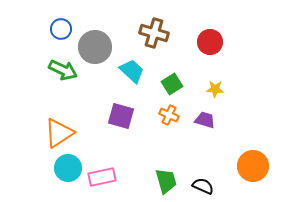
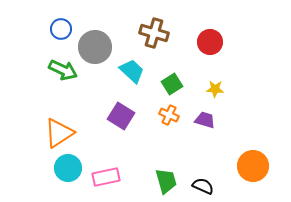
purple square: rotated 16 degrees clockwise
pink rectangle: moved 4 px right
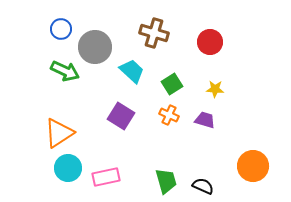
green arrow: moved 2 px right, 1 px down
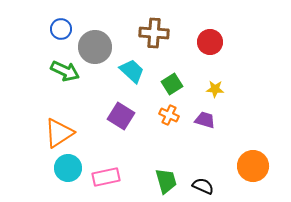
brown cross: rotated 12 degrees counterclockwise
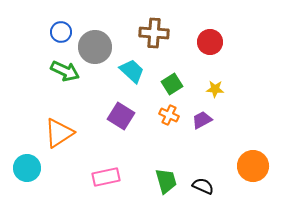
blue circle: moved 3 px down
purple trapezoid: moved 3 px left; rotated 45 degrees counterclockwise
cyan circle: moved 41 px left
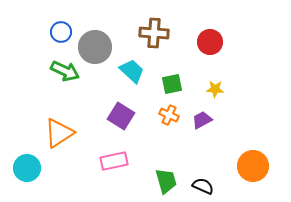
green square: rotated 20 degrees clockwise
pink rectangle: moved 8 px right, 16 px up
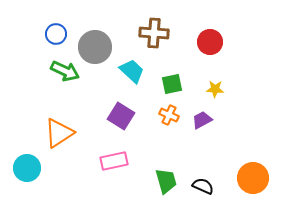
blue circle: moved 5 px left, 2 px down
orange circle: moved 12 px down
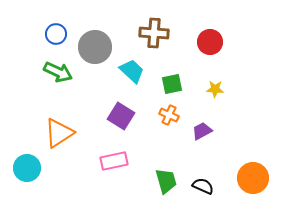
green arrow: moved 7 px left, 1 px down
purple trapezoid: moved 11 px down
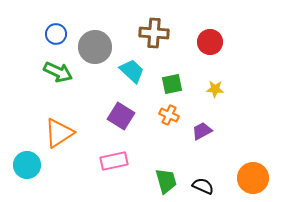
cyan circle: moved 3 px up
